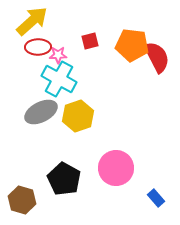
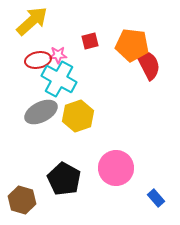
red ellipse: moved 13 px down; rotated 10 degrees counterclockwise
red semicircle: moved 9 px left, 7 px down
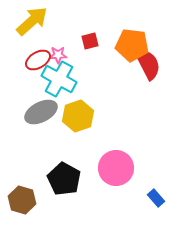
red ellipse: rotated 20 degrees counterclockwise
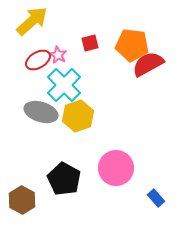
red square: moved 2 px down
pink star: rotated 30 degrees clockwise
red semicircle: rotated 92 degrees counterclockwise
cyan cross: moved 5 px right, 6 px down; rotated 16 degrees clockwise
gray ellipse: rotated 44 degrees clockwise
brown hexagon: rotated 12 degrees clockwise
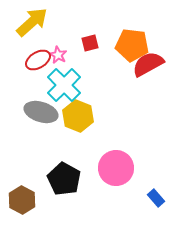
yellow arrow: moved 1 px down
yellow hexagon: rotated 20 degrees counterclockwise
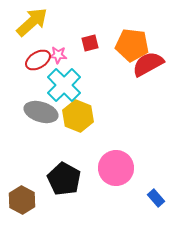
pink star: rotated 24 degrees counterclockwise
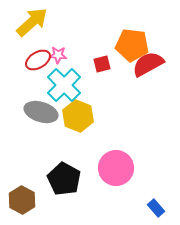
red square: moved 12 px right, 21 px down
blue rectangle: moved 10 px down
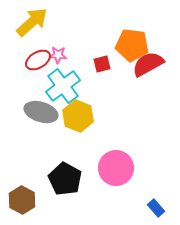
cyan cross: moved 1 px left, 1 px down; rotated 8 degrees clockwise
black pentagon: moved 1 px right
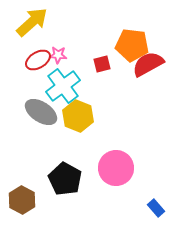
gray ellipse: rotated 16 degrees clockwise
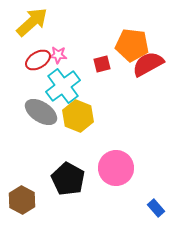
black pentagon: moved 3 px right
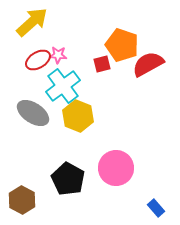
orange pentagon: moved 10 px left; rotated 12 degrees clockwise
gray ellipse: moved 8 px left, 1 px down
